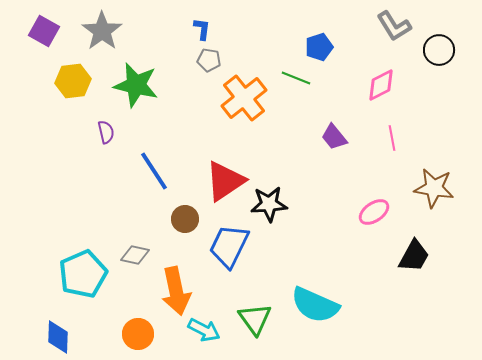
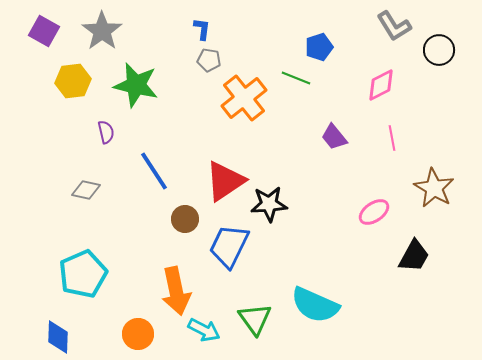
brown star: rotated 21 degrees clockwise
gray diamond: moved 49 px left, 65 px up
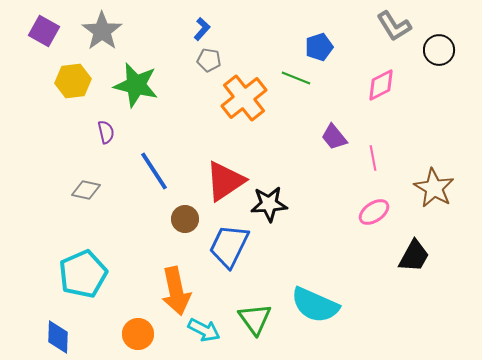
blue L-shape: rotated 35 degrees clockwise
pink line: moved 19 px left, 20 px down
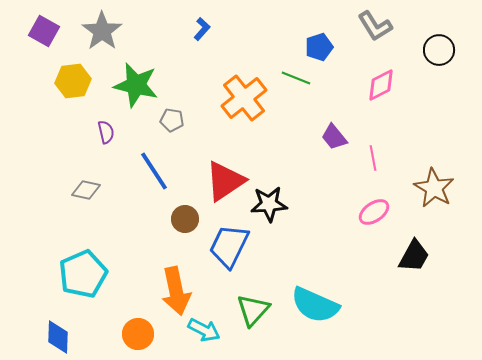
gray L-shape: moved 19 px left
gray pentagon: moved 37 px left, 60 px down
green triangle: moved 2 px left, 9 px up; rotated 18 degrees clockwise
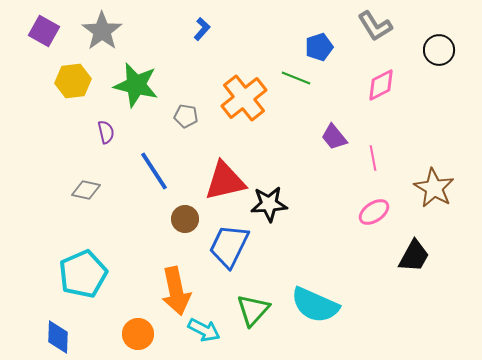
gray pentagon: moved 14 px right, 4 px up
red triangle: rotated 21 degrees clockwise
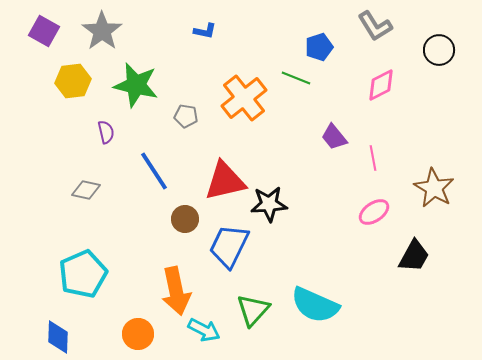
blue L-shape: moved 3 px right, 2 px down; rotated 60 degrees clockwise
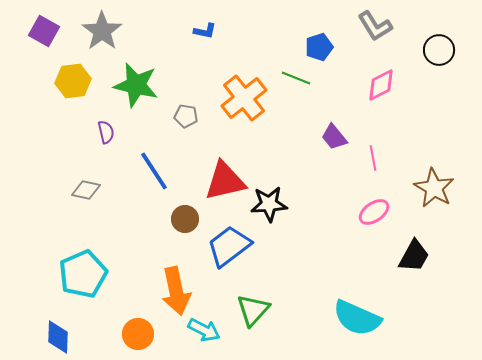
blue trapezoid: rotated 27 degrees clockwise
cyan semicircle: moved 42 px right, 13 px down
